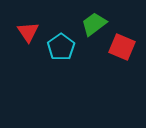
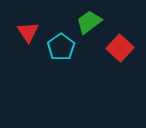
green trapezoid: moved 5 px left, 2 px up
red square: moved 2 px left, 1 px down; rotated 20 degrees clockwise
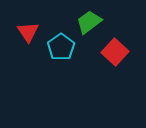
red square: moved 5 px left, 4 px down
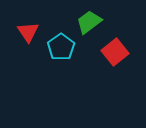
red square: rotated 8 degrees clockwise
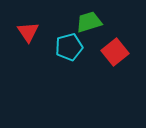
green trapezoid: rotated 20 degrees clockwise
cyan pentagon: moved 8 px right; rotated 20 degrees clockwise
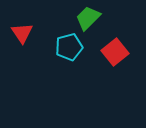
green trapezoid: moved 1 px left, 4 px up; rotated 28 degrees counterclockwise
red triangle: moved 6 px left, 1 px down
